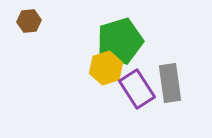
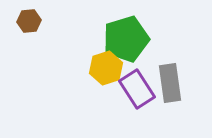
green pentagon: moved 6 px right, 2 px up
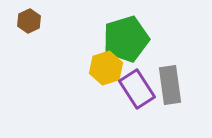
brown hexagon: rotated 20 degrees counterclockwise
gray rectangle: moved 2 px down
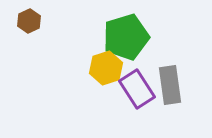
green pentagon: moved 2 px up
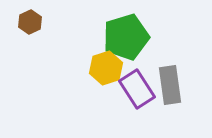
brown hexagon: moved 1 px right, 1 px down
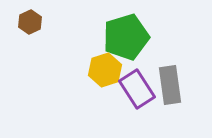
yellow hexagon: moved 1 px left, 2 px down
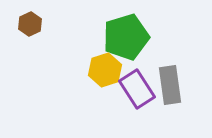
brown hexagon: moved 2 px down
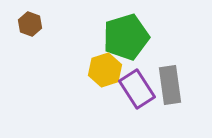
brown hexagon: rotated 15 degrees counterclockwise
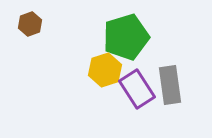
brown hexagon: rotated 20 degrees clockwise
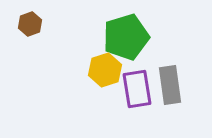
purple rectangle: rotated 24 degrees clockwise
